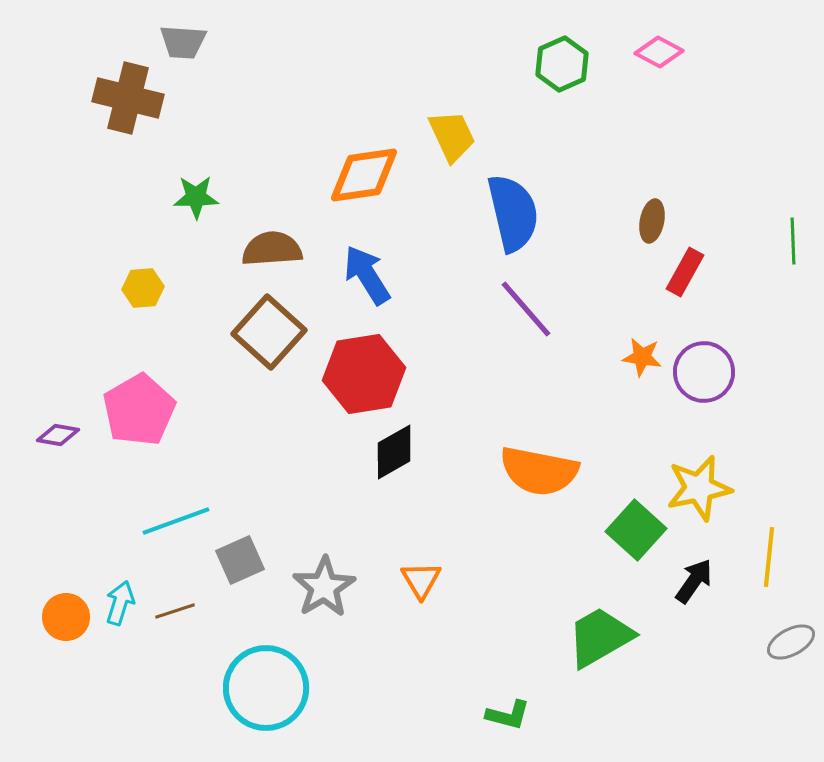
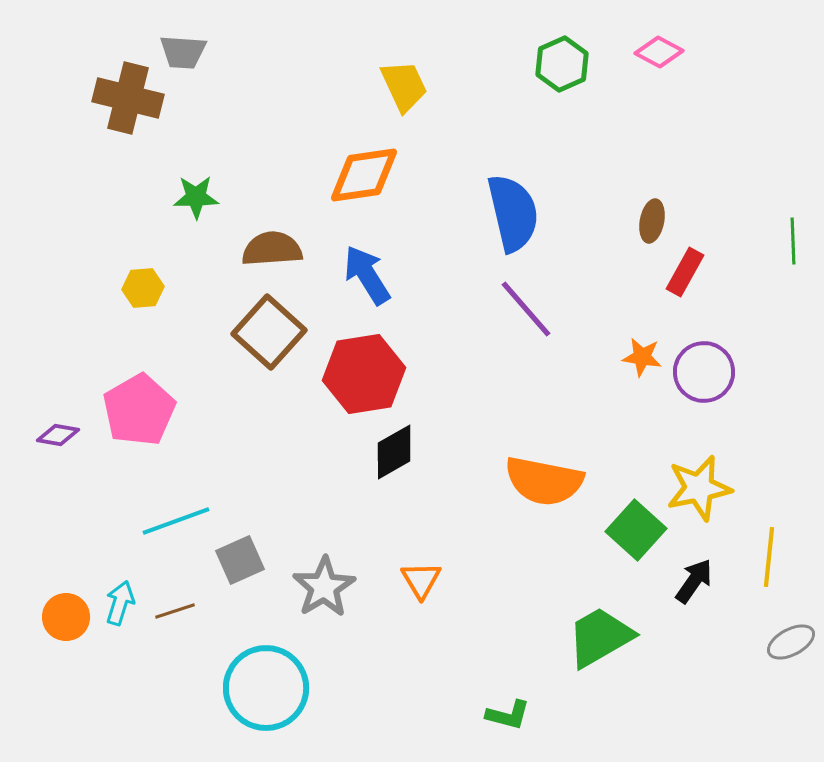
gray trapezoid: moved 10 px down
yellow trapezoid: moved 48 px left, 50 px up
orange semicircle: moved 5 px right, 10 px down
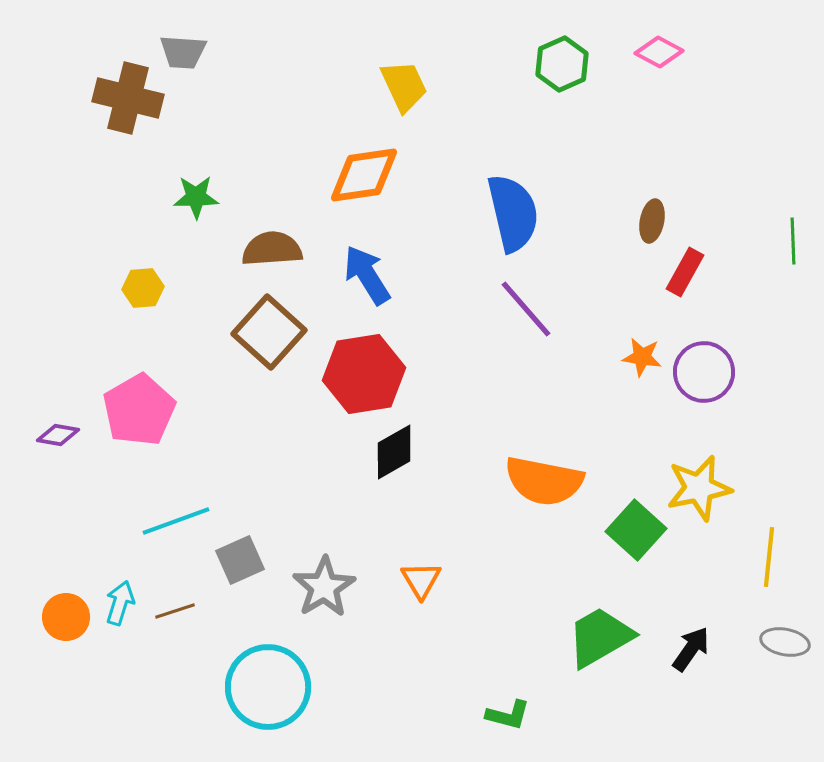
black arrow: moved 3 px left, 68 px down
gray ellipse: moved 6 px left; rotated 39 degrees clockwise
cyan circle: moved 2 px right, 1 px up
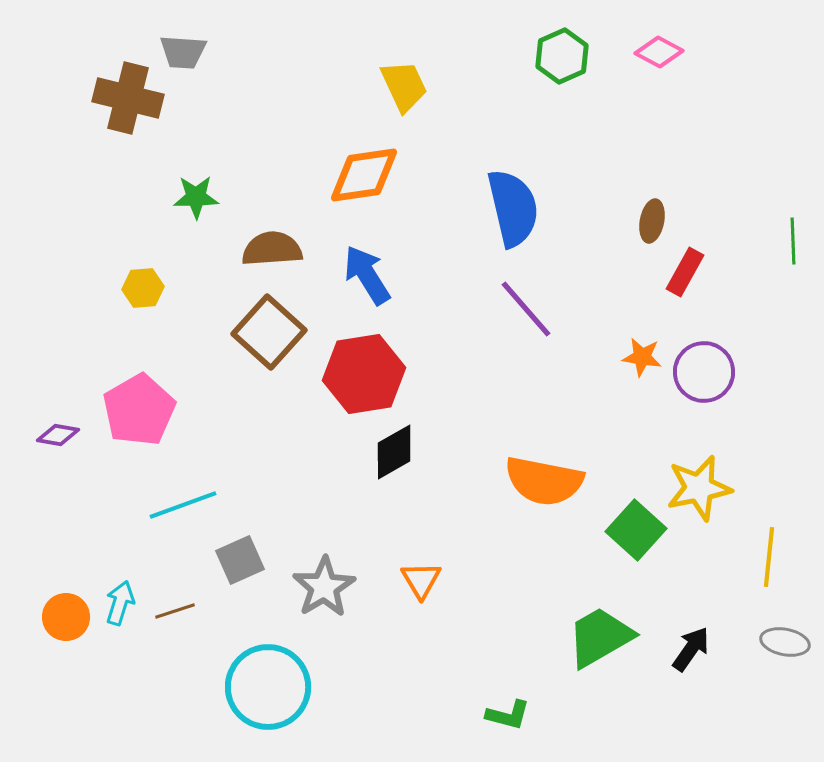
green hexagon: moved 8 px up
blue semicircle: moved 5 px up
cyan line: moved 7 px right, 16 px up
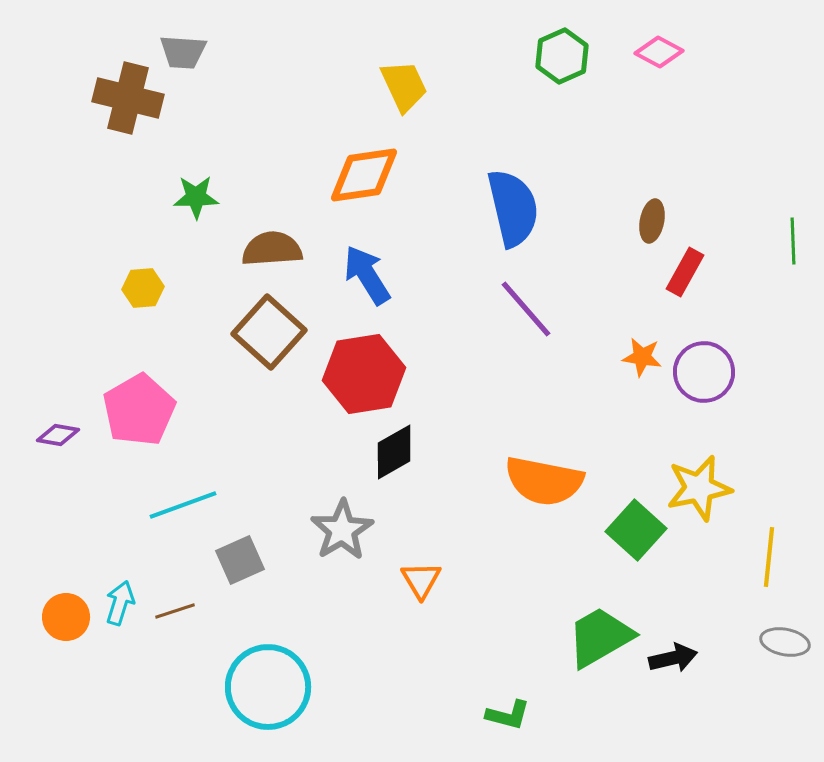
gray star: moved 18 px right, 57 px up
black arrow: moved 18 px left, 9 px down; rotated 42 degrees clockwise
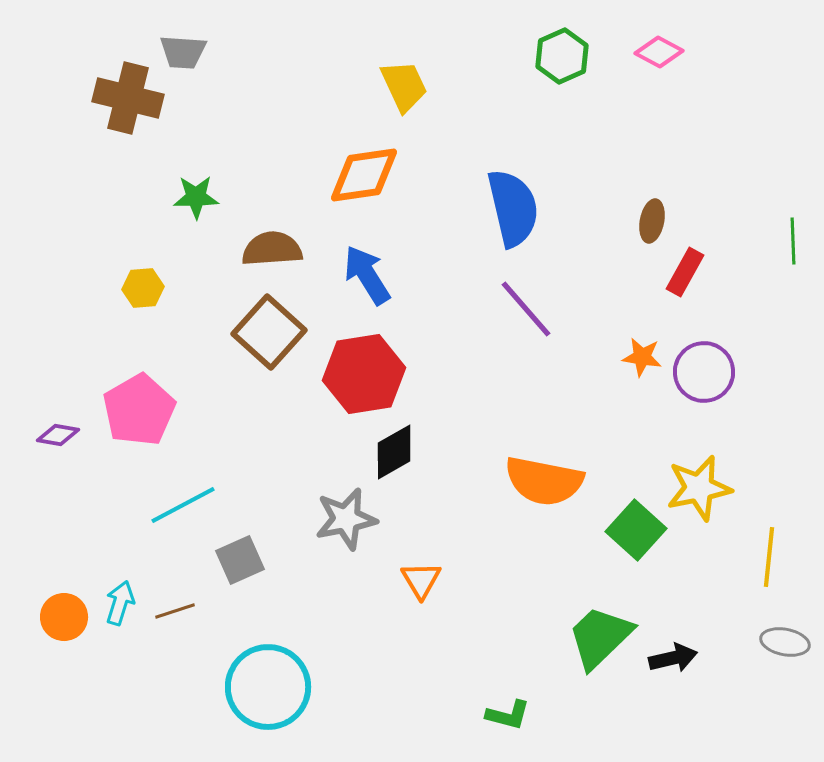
cyan line: rotated 8 degrees counterclockwise
gray star: moved 4 px right, 11 px up; rotated 20 degrees clockwise
orange circle: moved 2 px left
green trapezoid: rotated 14 degrees counterclockwise
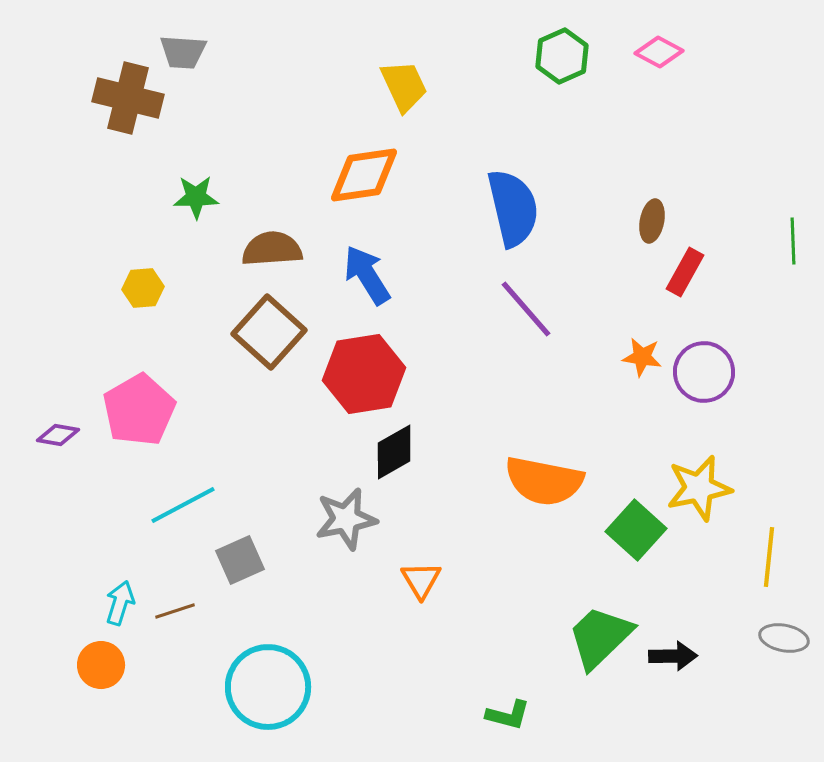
orange circle: moved 37 px right, 48 px down
gray ellipse: moved 1 px left, 4 px up
black arrow: moved 2 px up; rotated 12 degrees clockwise
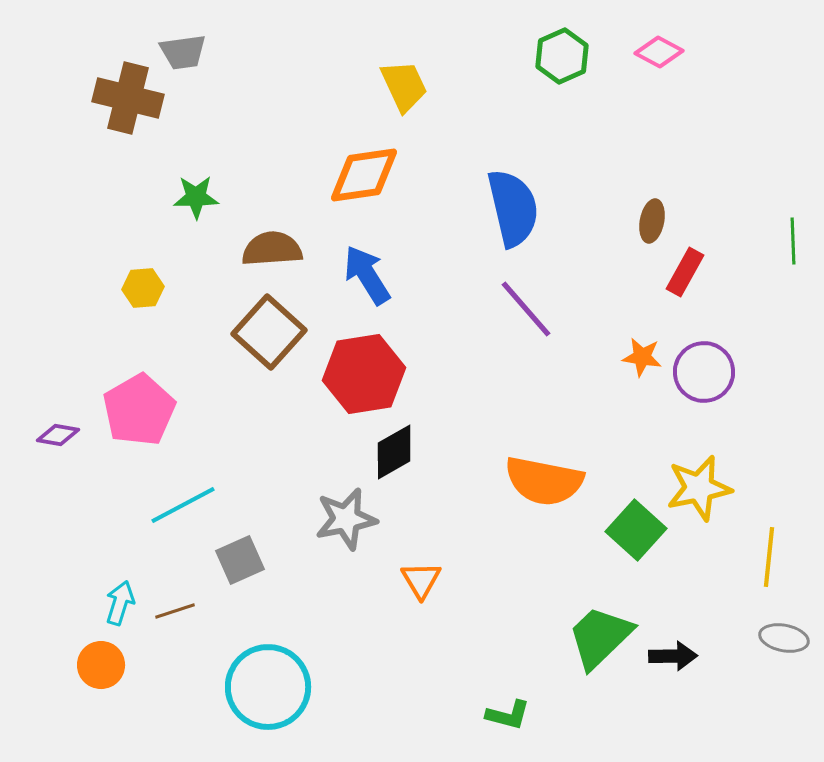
gray trapezoid: rotated 12 degrees counterclockwise
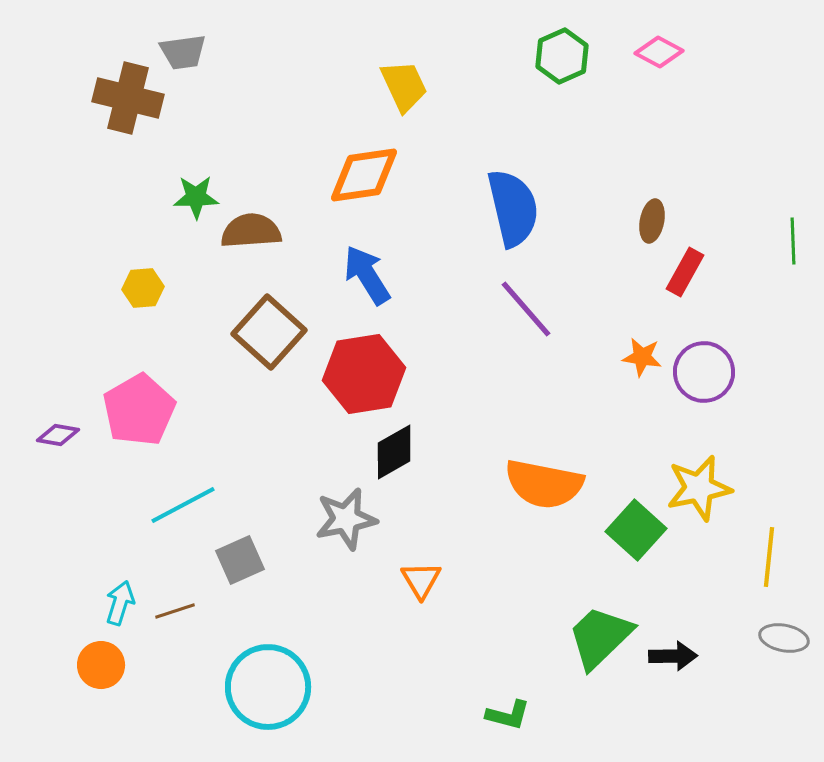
brown semicircle: moved 21 px left, 18 px up
orange semicircle: moved 3 px down
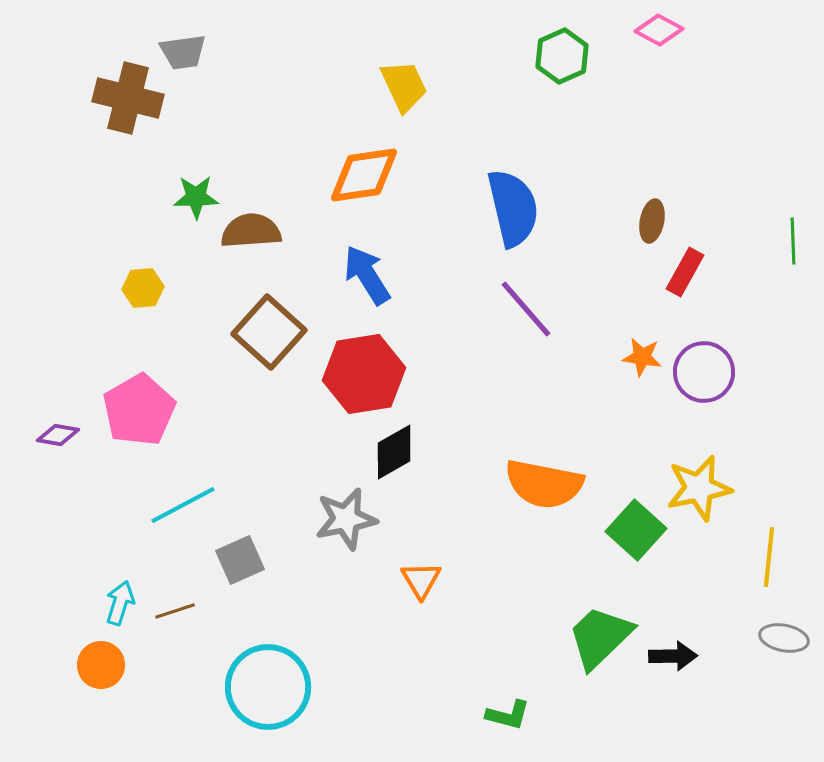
pink diamond: moved 22 px up
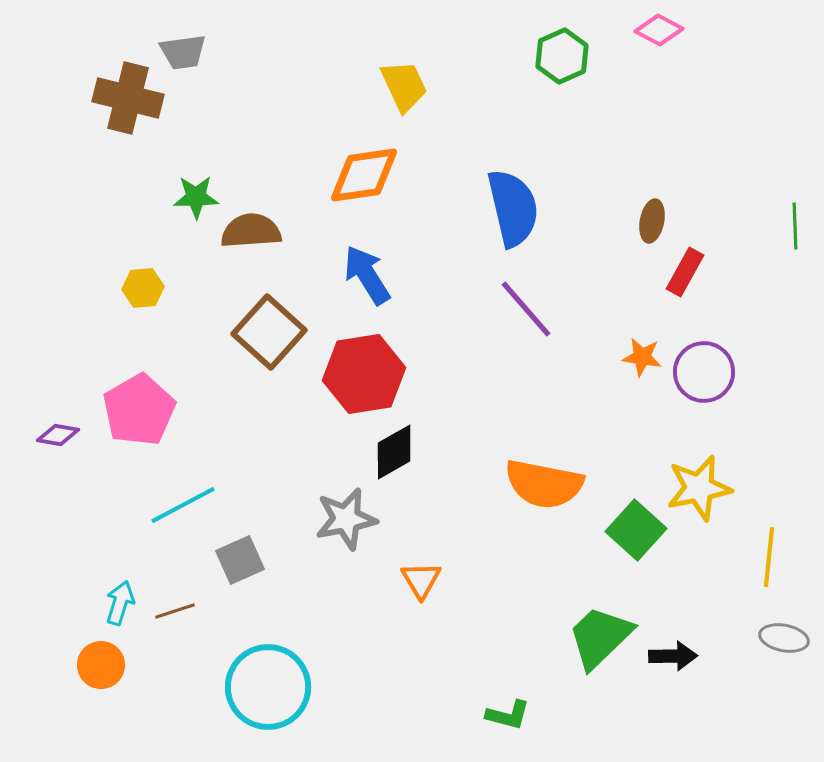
green line: moved 2 px right, 15 px up
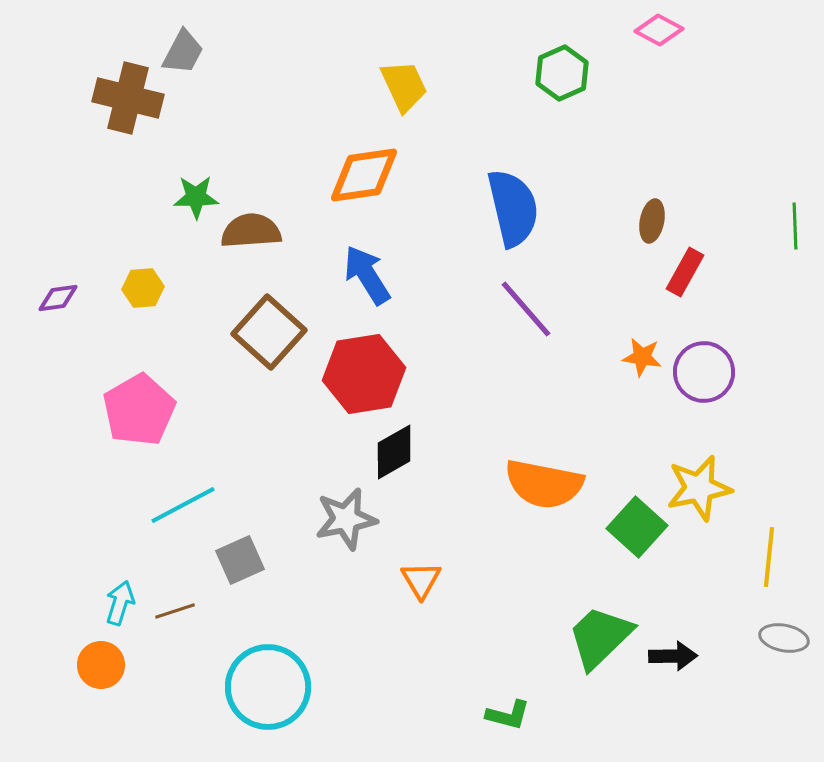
gray trapezoid: rotated 54 degrees counterclockwise
green hexagon: moved 17 px down
purple diamond: moved 137 px up; rotated 18 degrees counterclockwise
green square: moved 1 px right, 3 px up
